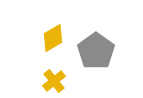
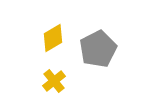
gray pentagon: moved 2 px right, 2 px up; rotated 9 degrees clockwise
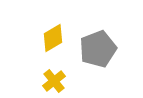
gray pentagon: rotated 6 degrees clockwise
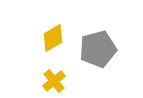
gray pentagon: rotated 6 degrees clockwise
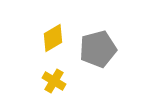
yellow cross: rotated 20 degrees counterclockwise
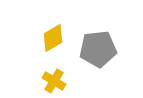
gray pentagon: rotated 9 degrees clockwise
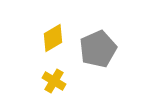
gray pentagon: rotated 18 degrees counterclockwise
